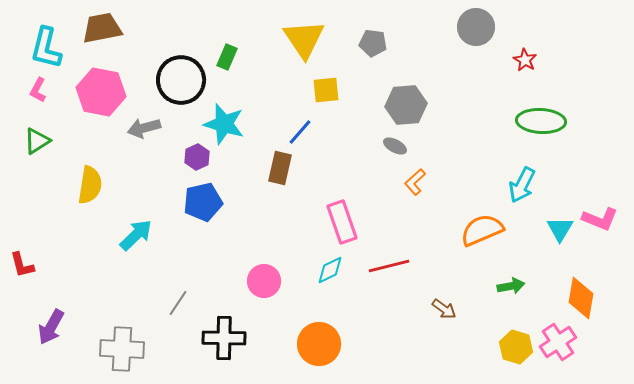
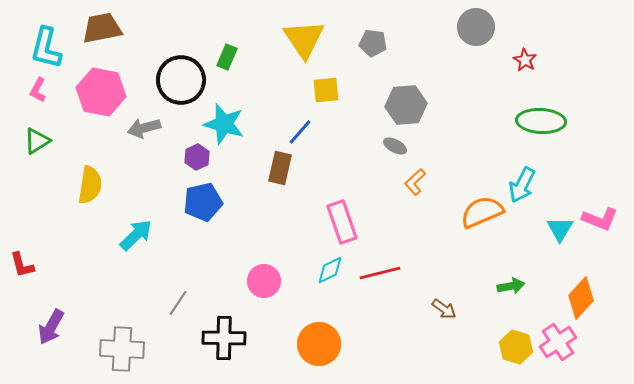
orange semicircle at (482, 230): moved 18 px up
red line at (389, 266): moved 9 px left, 7 px down
orange diamond at (581, 298): rotated 33 degrees clockwise
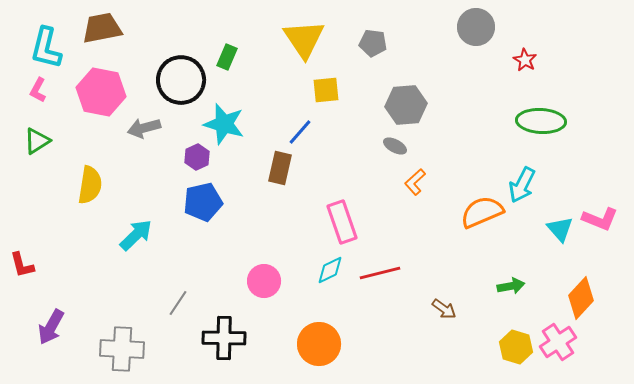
cyan triangle at (560, 229): rotated 12 degrees counterclockwise
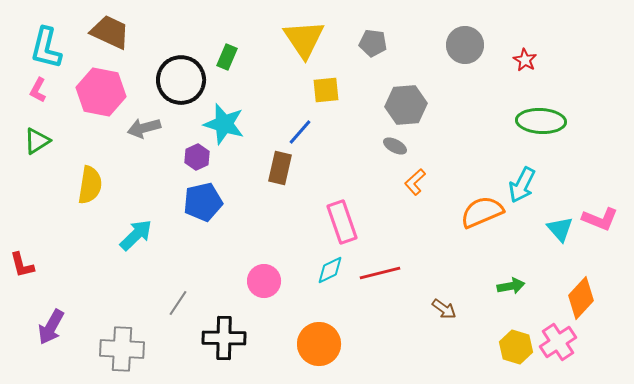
gray circle at (476, 27): moved 11 px left, 18 px down
brown trapezoid at (102, 28): moved 8 px right, 4 px down; rotated 36 degrees clockwise
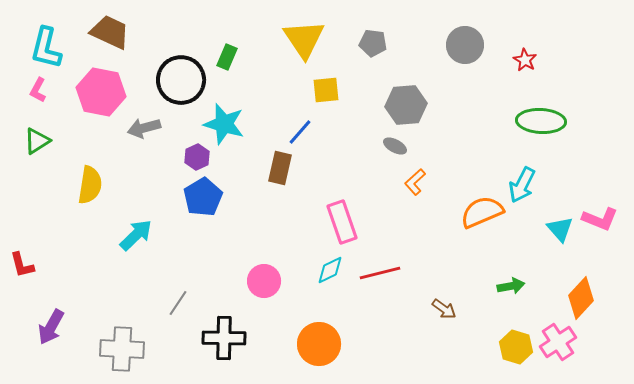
blue pentagon at (203, 202): moved 5 px up; rotated 18 degrees counterclockwise
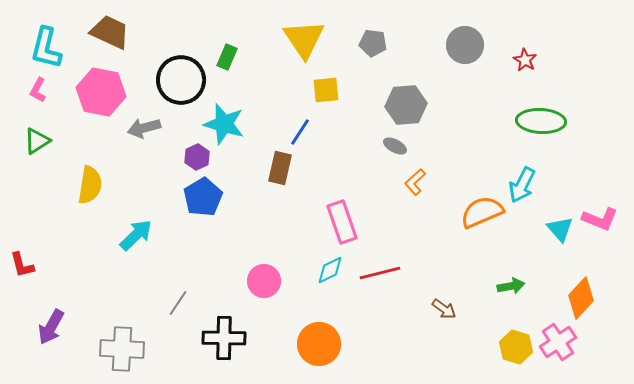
blue line at (300, 132): rotated 8 degrees counterclockwise
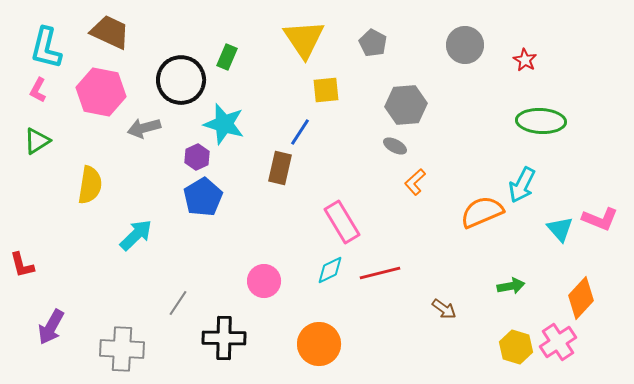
gray pentagon at (373, 43): rotated 20 degrees clockwise
pink rectangle at (342, 222): rotated 12 degrees counterclockwise
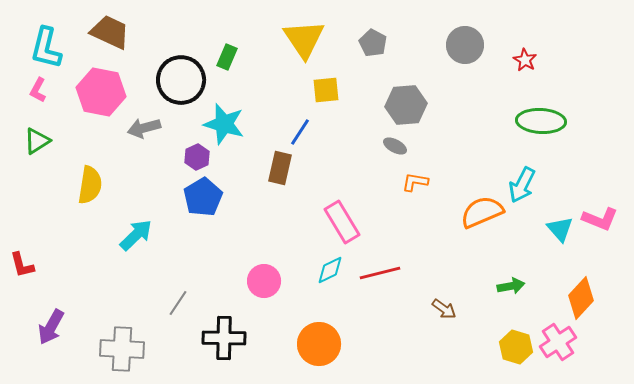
orange L-shape at (415, 182): rotated 52 degrees clockwise
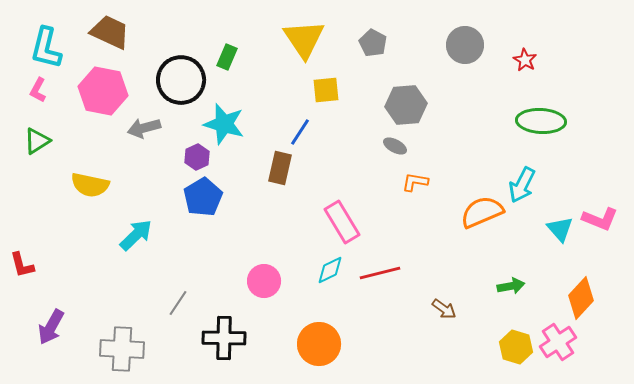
pink hexagon at (101, 92): moved 2 px right, 1 px up
yellow semicircle at (90, 185): rotated 93 degrees clockwise
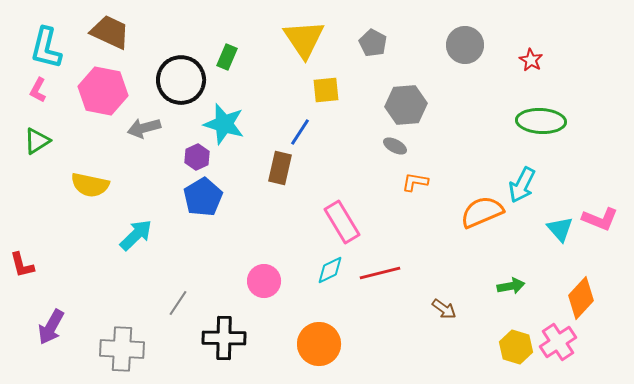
red star at (525, 60): moved 6 px right
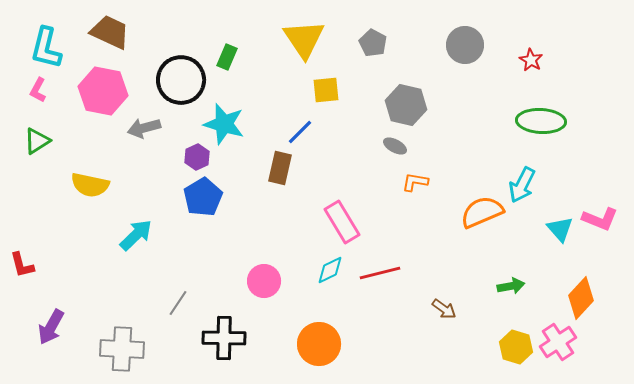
gray hexagon at (406, 105): rotated 18 degrees clockwise
blue line at (300, 132): rotated 12 degrees clockwise
